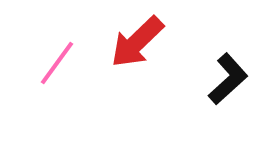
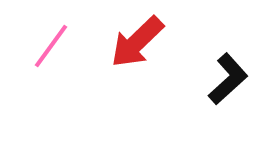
pink line: moved 6 px left, 17 px up
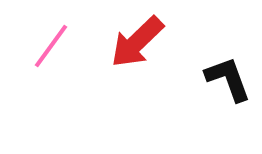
black L-shape: rotated 68 degrees counterclockwise
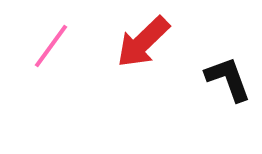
red arrow: moved 6 px right
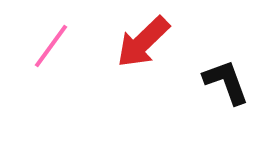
black L-shape: moved 2 px left, 3 px down
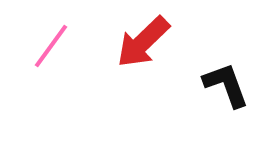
black L-shape: moved 3 px down
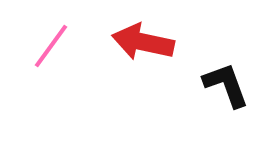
red arrow: rotated 56 degrees clockwise
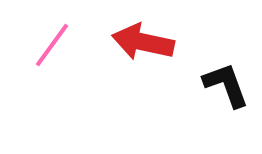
pink line: moved 1 px right, 1 px up
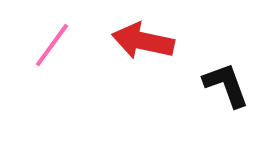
red arrow: moved 1 px up
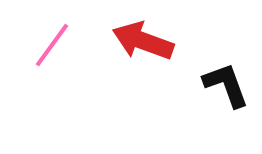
red arrow: rotated 8 degrees clockwise
